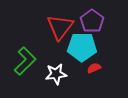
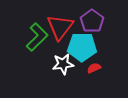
green L-shape: moved 12 px right, 24 px up
white star: moved 7 px right, 10 px up
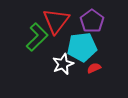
red triangle: moved 4 px left, 6 px up
cyan pentagon: rotated 8 degrees counterclockwise
white star: rotated 15 degrees counterclockwise
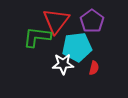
green L-shape: rotated 128 degrees counterclockwise
cyan pentagon: moved 5 px left
white star: rotated 20 degrees clockwise
red semicircle: rotated 128 degrees clockwise
